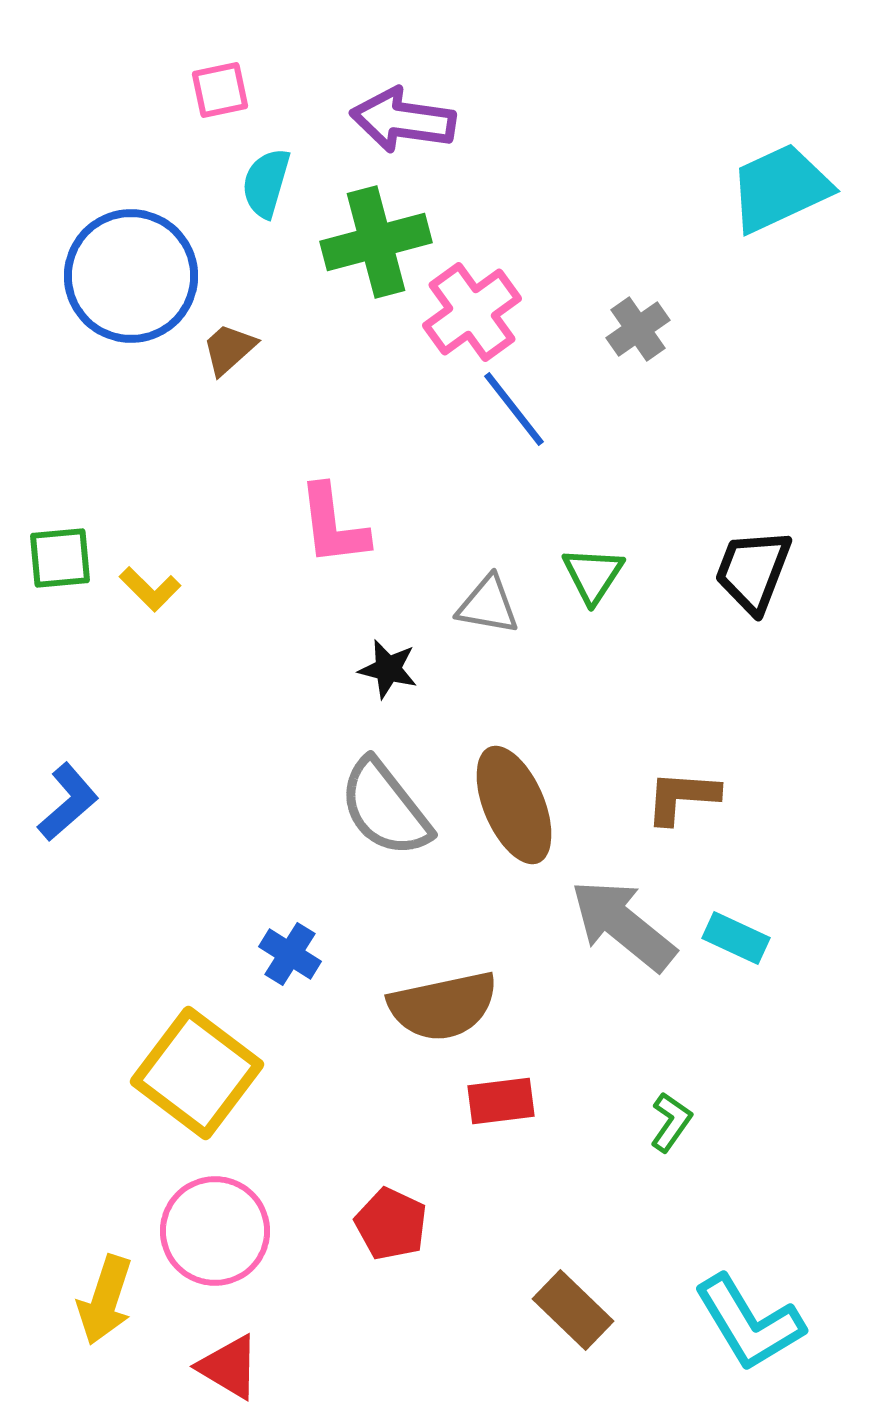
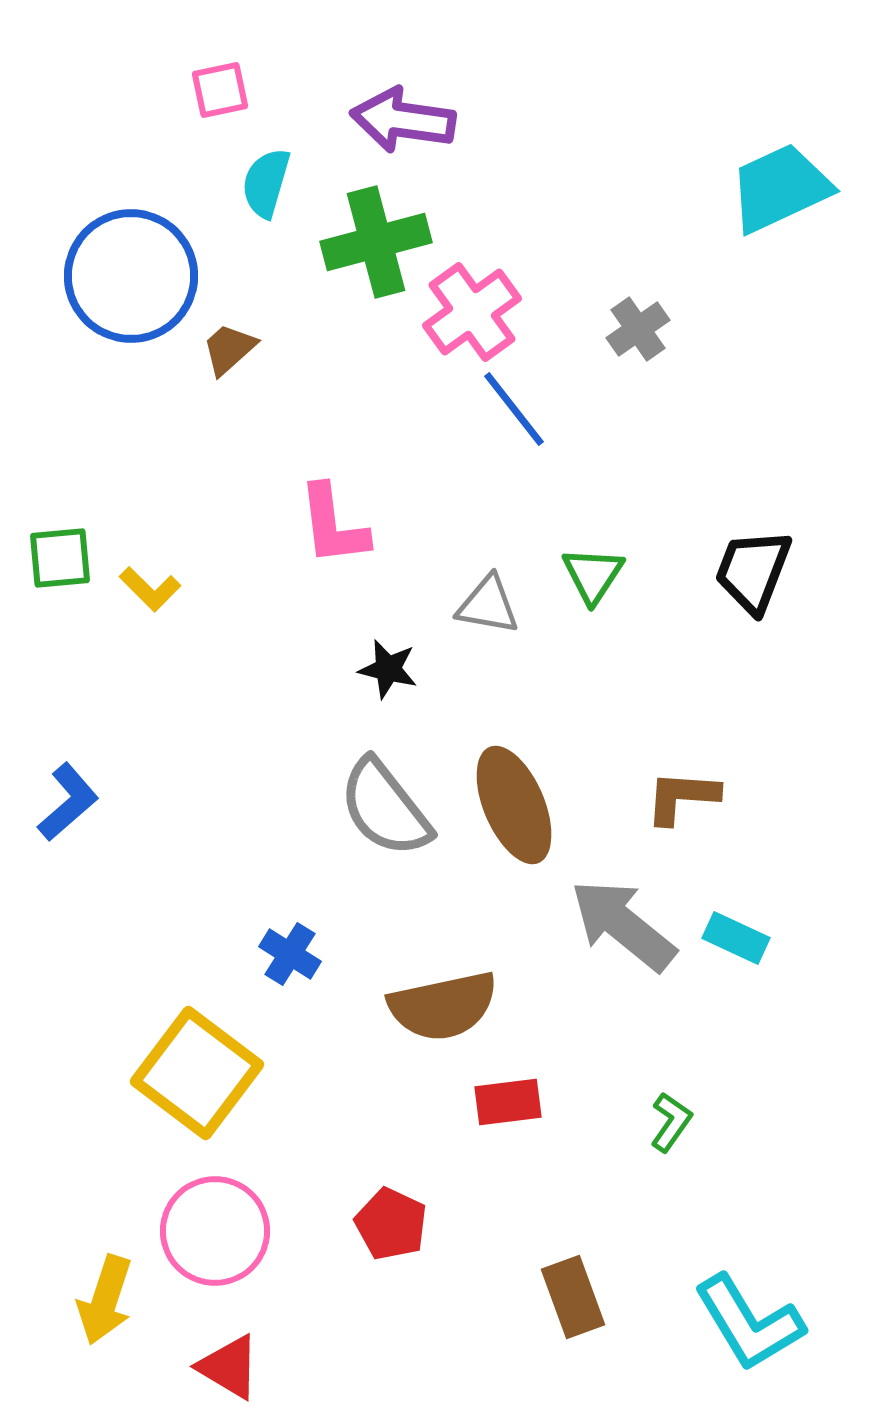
red rectangle: moved 7 px right, 1 px down
brown rectangle: moved 13 px up; rotated 26 degrees clockwise
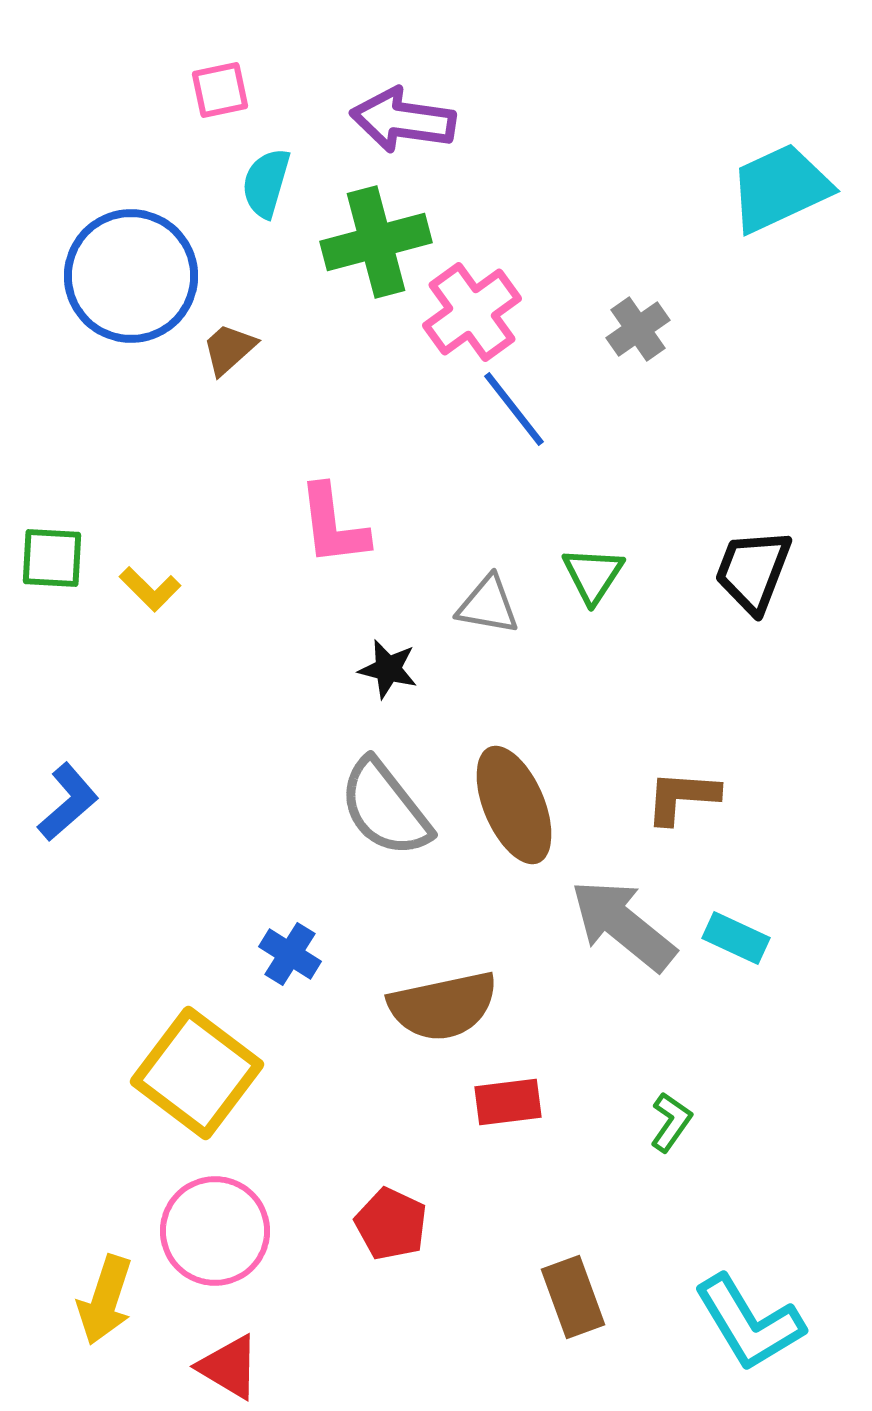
green square: moved 8 px left; rotated 8 degrees clockwise
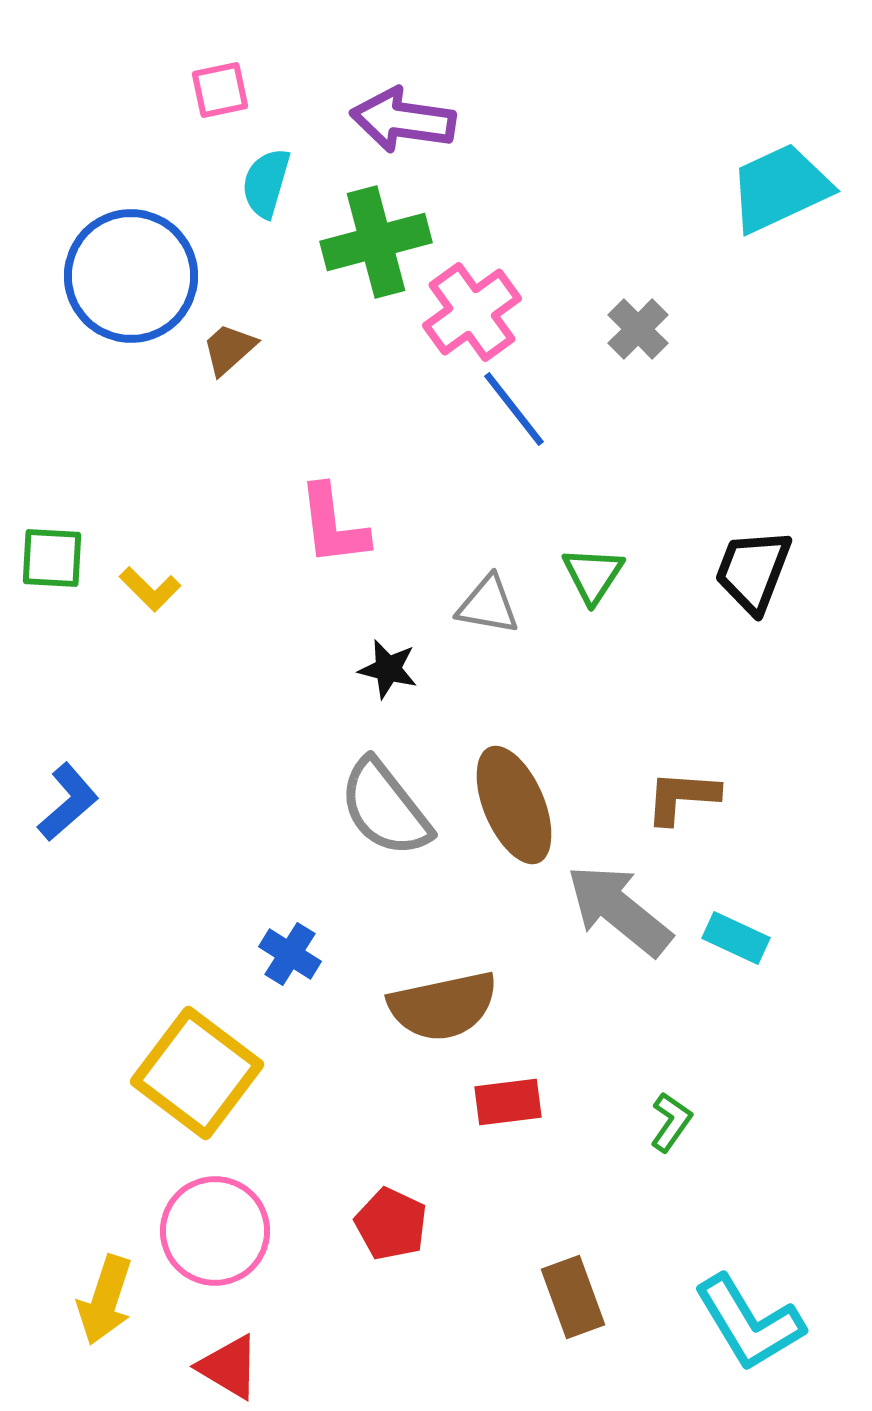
gray cross: rotated 10 degrees counterclockwise
gray arrow: moved 4 px left, 15 px up
